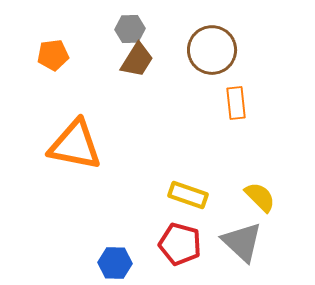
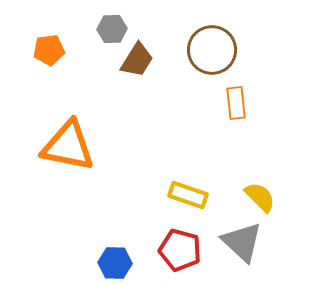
gray hexagon: moved 18 px left
orange pentagon: moved 4 px left, 5 px up
orange triangle: moved 7 px left, 1 px down
red pentagon: moved 6 px down
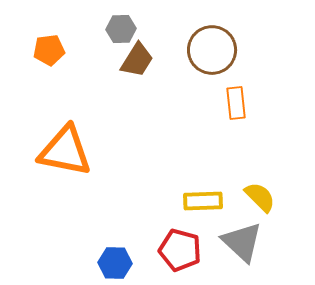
gray hexagon: moved 9 px right
orange triangle: moved 3 px left, 5 px down
yellow rectangle: moved 15 px right, 6 px down; rotated 21 degrees counterclockwise
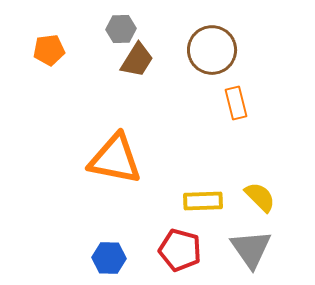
orange rectangle: rotated 8 degrees counterclockwise
orange triangle: moved 50 px right, 8 px down
gray triangle: moved 9 px right, 7 px down; rotated 12 degrees clockwise
blue hexagon: moved 6 px left, 5 px up
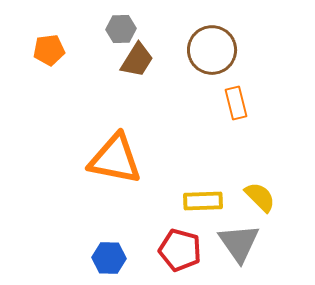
gray triangle: moved 12 px left, 6 px up
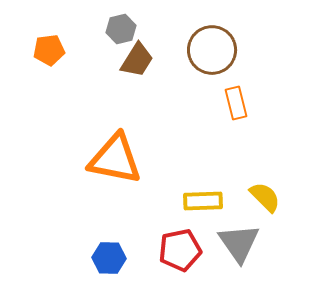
gray hexagon: rotated 12 degrees counterclockwise
yellow semicircle: moved 5 px right
red pentagon: rotated 27 degrees counterclockwise
